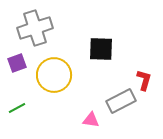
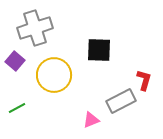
black square: moved 2 px left, 1 px down
purple square: moved 2 px left, 2 px up; rotated 30 degrees counterclockwise
pink triangle: rotated 30 degrees counterclockwise
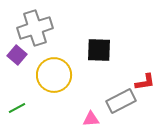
purple square: moved 2 px right, 6 px up
red L-shape: moved 1 px right, 2 px down; rotated 65 degrees clockwise
pink triangle: moved 1 px up; rotated 18 degrees clockwise
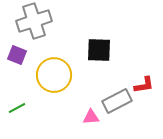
gray cross: moved 1 px left, 7 px up
purple square: rotated 18 degrees counterclockwise
red L-shape: moved 1 px left, 3 px down
gray rectangle: moved 4 px left
pink triangle: moved 2 px up
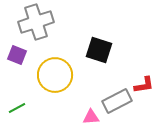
gray cross: moved 2 px right, 1 px down
black square: rotated 16 degrees clockwise
yellow circle: moved 1 px right
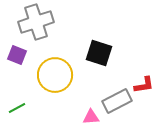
black square: moved 3 px down
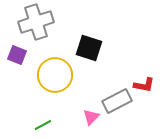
black square: moved 10 px left, 5 px up
red L-shape: rotated 20 degrees clockwise
green line: moved 26 px right, 17 px down
pink triangle: rotated 42 degrees counterclockwise
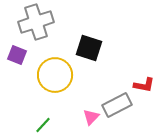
gray rectangle: moved 4 px down
green line: rotated 18 degrees counterclockwise
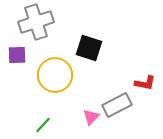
purple square: rotated 24 degrees counterclockwise
red L-shape: moved 1 px right, 2 px up
